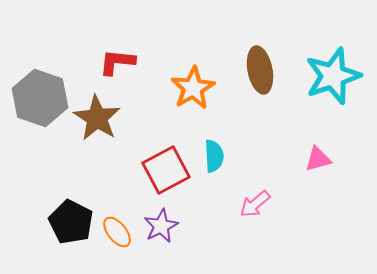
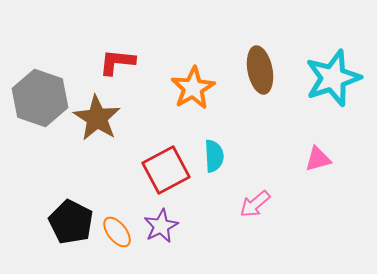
cyan star: moved 2 px down
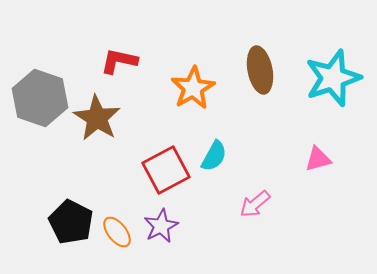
red L-shape: moved 2 px right, 1 px up; rotated 6 degrees clockwise
cyan semicircle: rotated 32 degrees clockwise
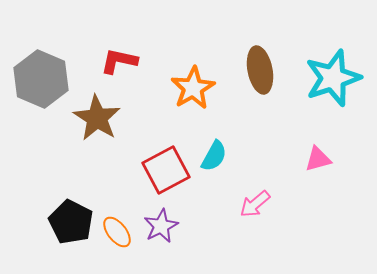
gray hexagon: moved 1 px right, 19 px up; rotated 4 degrees clockwise
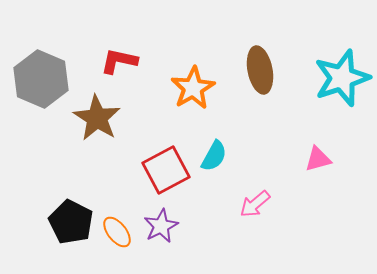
cyan star: moved 9 px right
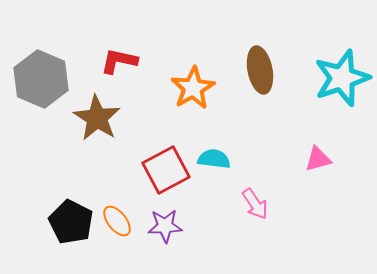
cyan semicircle: moved 3 px down; rotated 112 degrees counterclockwise
pink arrow: rotated 84 degrees counterclockwise
purple star: moved 4 px right; rotated 24 degrees clockwise
orange ellipse: moved 11 px up
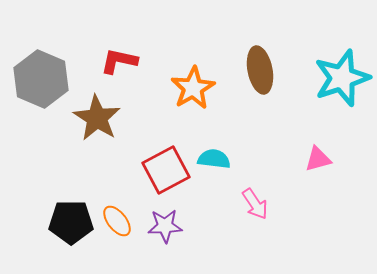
black pentagon: rotated 27 degrees counterclockwise
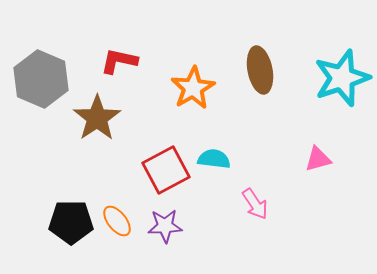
brown star: rotated 6 degrees clockwise
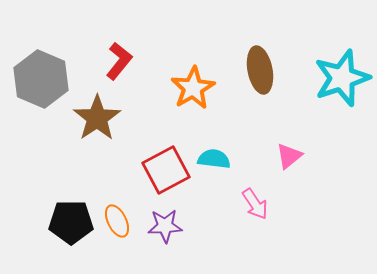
red L-shape: rotated 117 degrees clockwise
pink triangle: moved 29 px left, 3 px up; rotated 24 degrees counterclockwise
orange ellipse: rotated 12 degrees clockwise
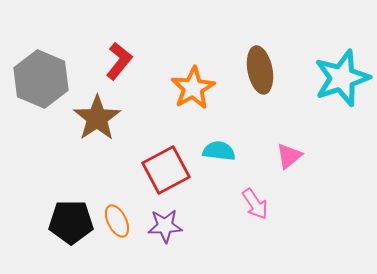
cyan semicircle: moved 5 px right, 8 px up
